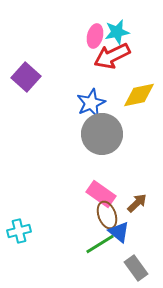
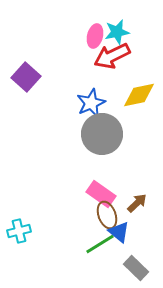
gray rectangle: rotated 10 degrees counterclockwise
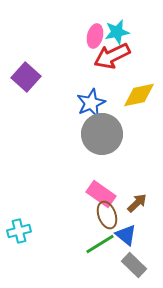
blue triangle: moved 7 px right, 3 px down
gray rectangle: moved 2 px left, 3 px up
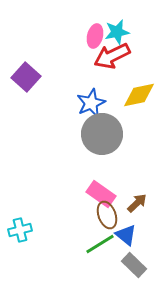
cyan cross: moved 1 px right, 1 px up
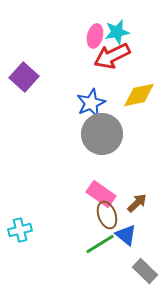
purple square: moved 2 px left
gray rectangle: moved 11 px right, 6 px down
